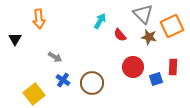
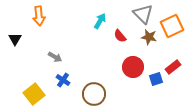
orange arrow: moved 3 px up
red semicircle: moved 1 px down
red rectangle: rotated 49 degrees clockwise
brown circle: moved 2 px right, 11 px down
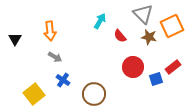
orange arrow: moved 11 px right, 15 px down
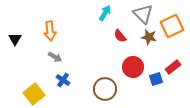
cyan arrow: moved 5 px right, 8 px up
brown circle: moved 11 px right, 5 px up
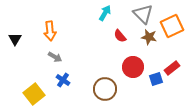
red rectangle: moved 1 px left, 1 px down
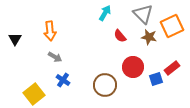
brown circle: moved 4 px up
